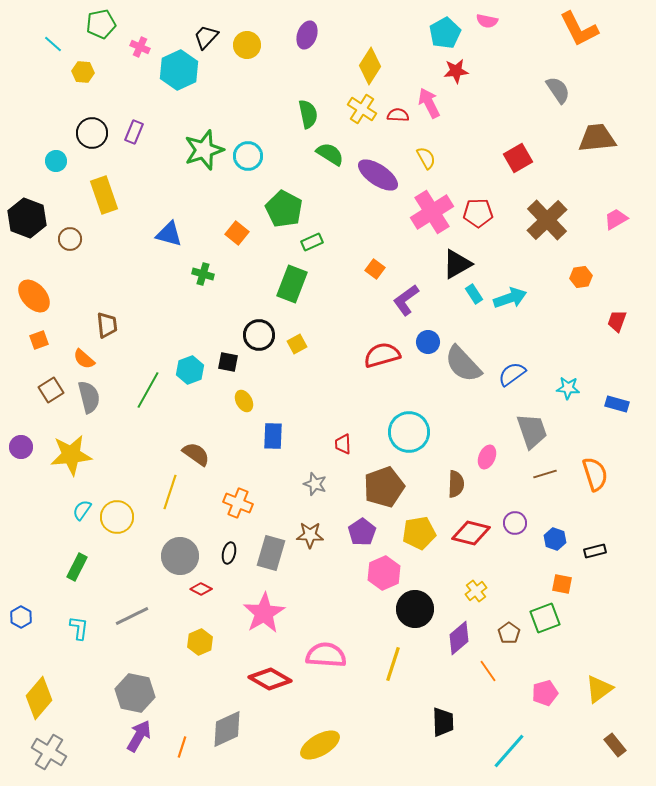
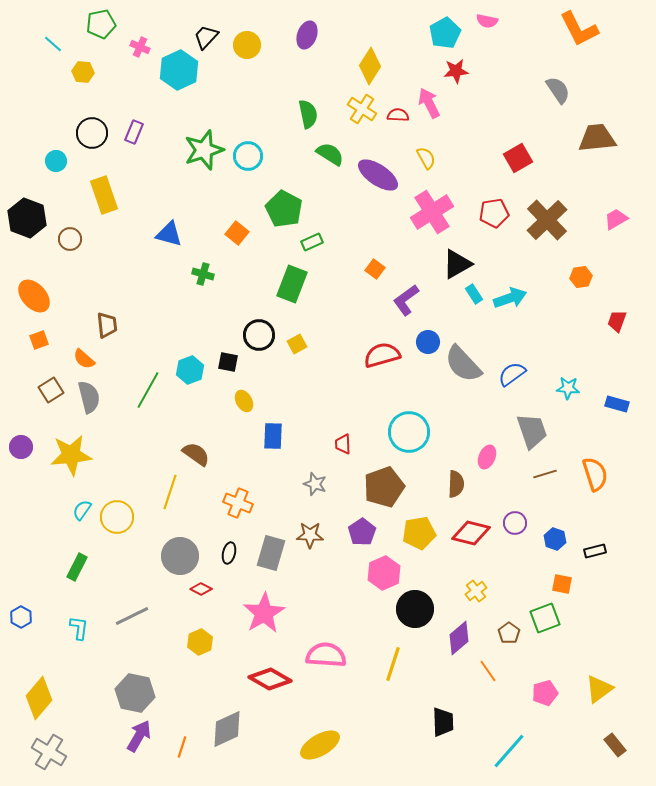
red pentagon at (478, 213): moved 16 px right; rotated 8 degrees counterclockwise
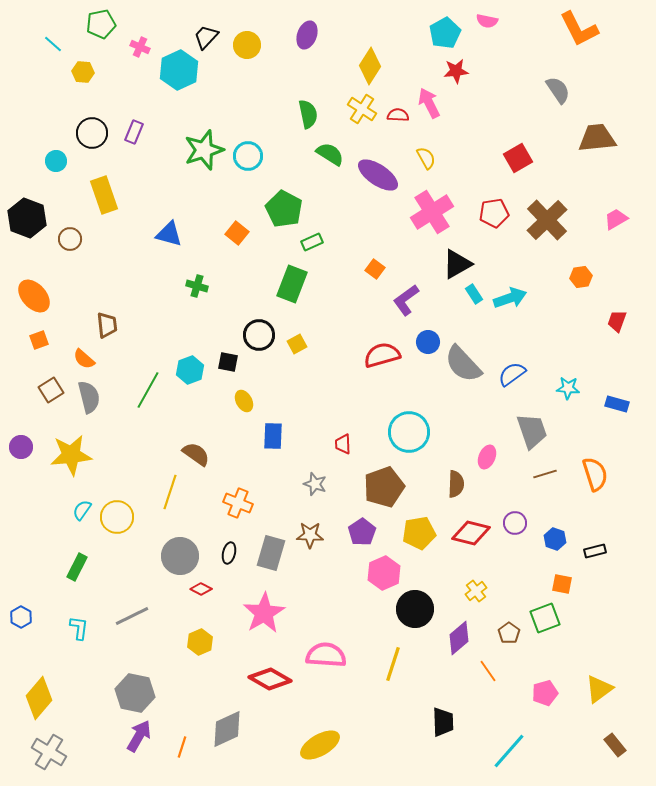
green cross at (203, 274): moved 6 px left, 12 px down
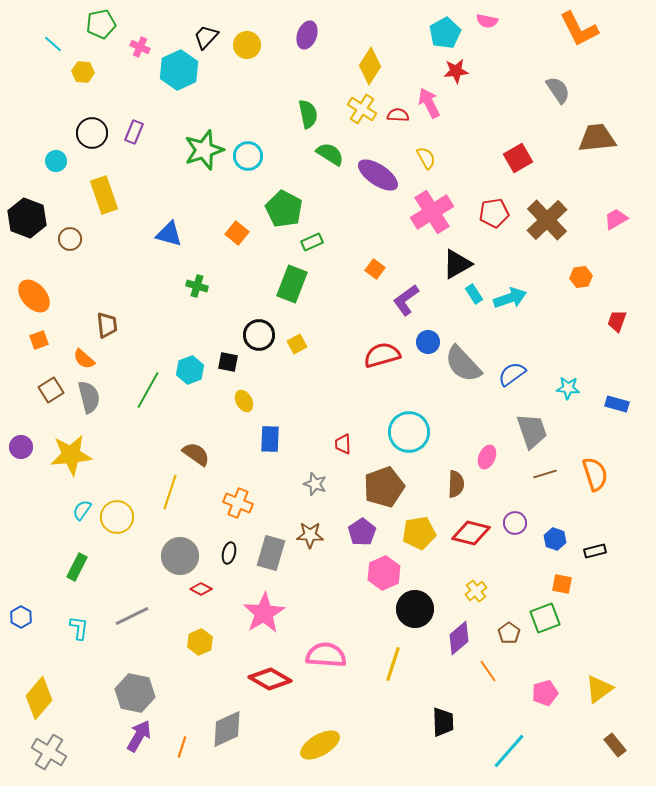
blue rectangle at (273, 436): moved 3 px left, 3 px down
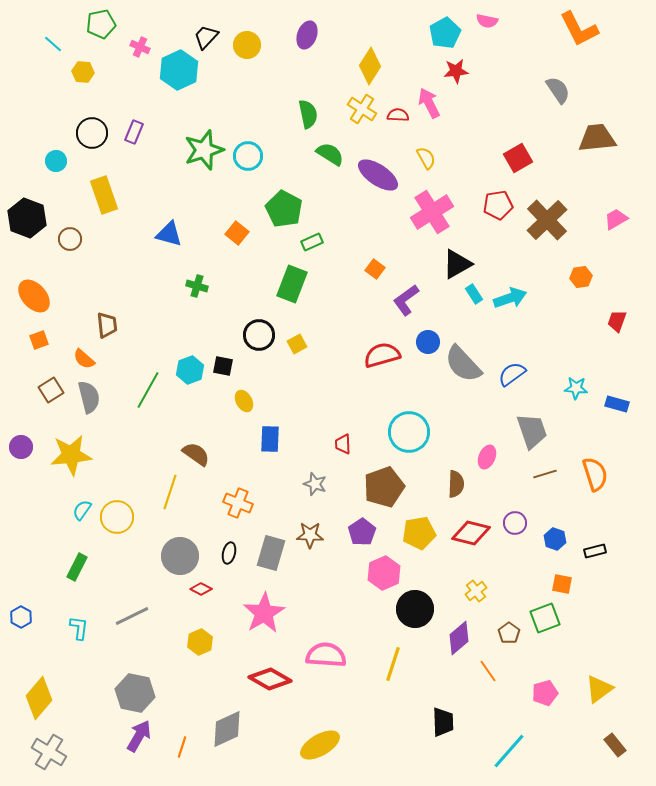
red pentagon at (494, 213): moved 4 px right, 8 px up
black square at (228, 362): moved 5 px left, 4 px down
cyan star at (568, 388): moved 8 px right
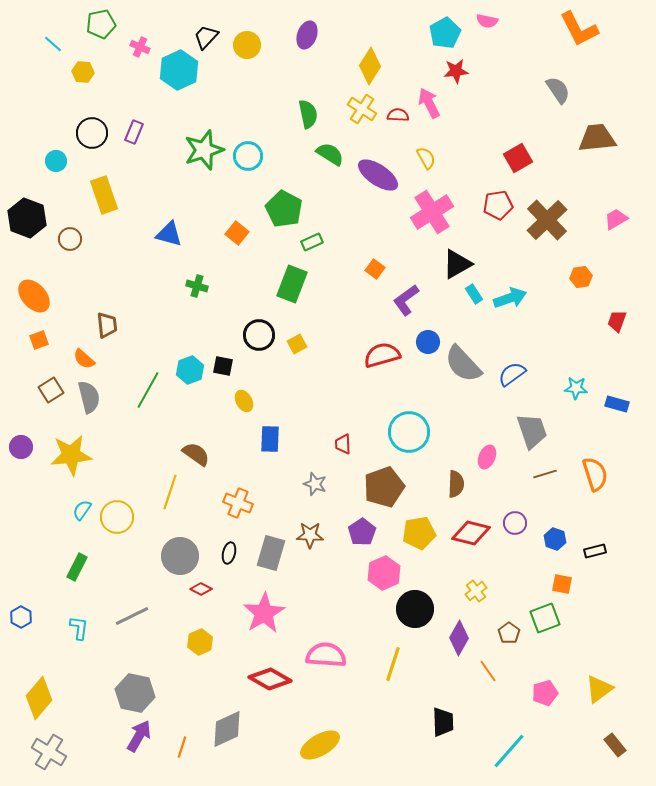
purple diamond at (459, 638): rotated 20 degrees counterclockwise
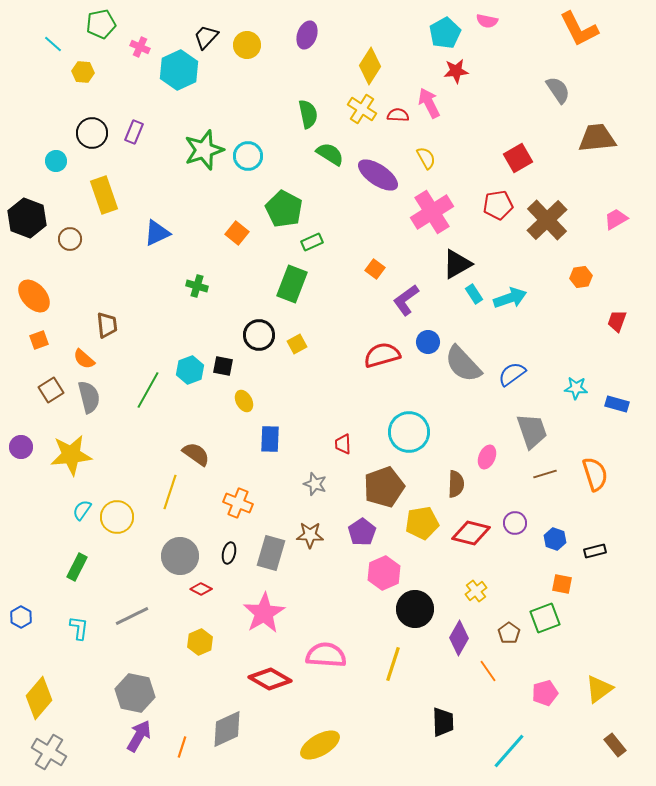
blue triangle at (169, 234): moved 12 px left, 1 px up; rotated 40 degrees counterclockwise
yellow pentagon at (419, 533): moved 3 px right, 10 px up
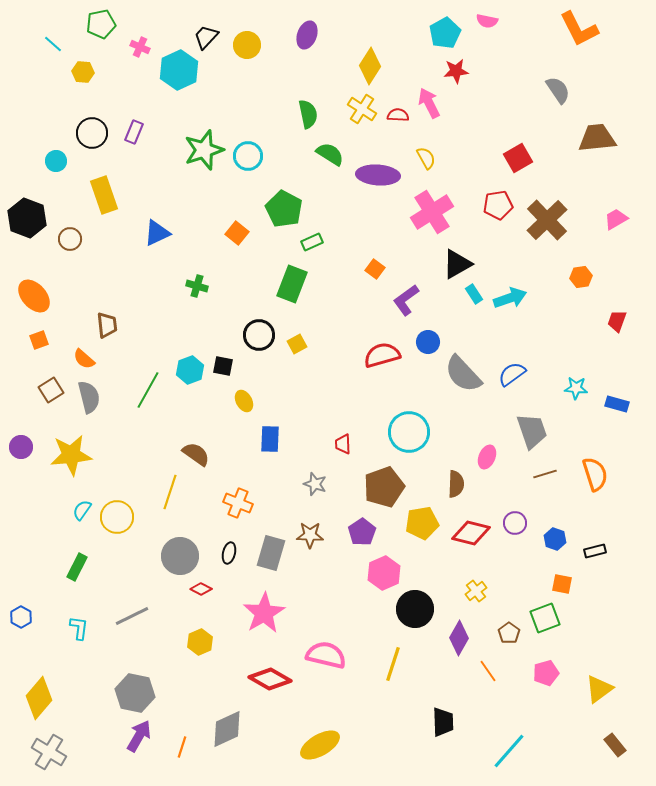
purple ellipse at (378, 175): rotated 30 degrees counterclockwise
gray semicircle at (463, 364): moved 10 px down
pink semicircle at (326, 655): rotated 9 degrees clockwise
pink pentagon at (545, 693): moved 1 px right, 20 px up
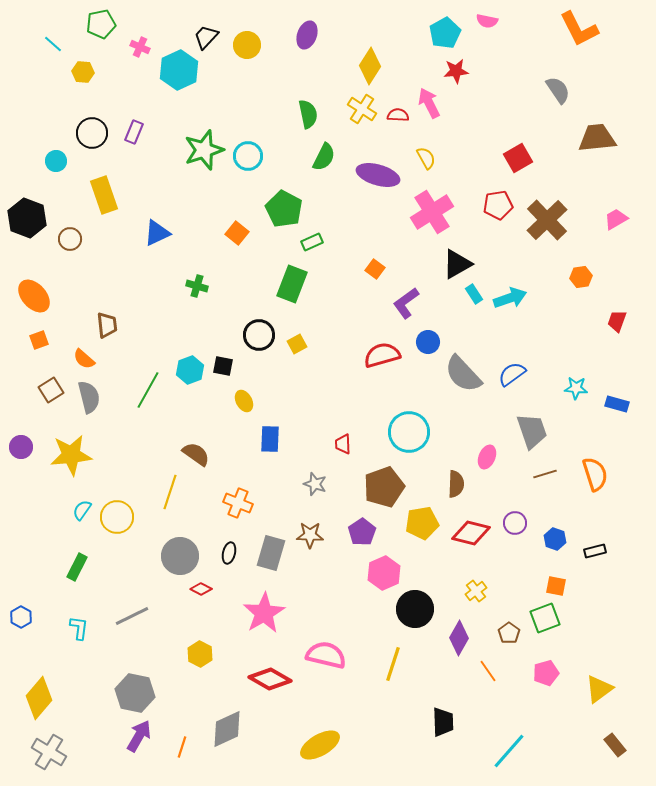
green semicircle at (330, 154): moved 6 px left, 3 px down; rotated 84 degrees clockwise
purple ellipse at (378, 175): rotated 12 degrees clockwise
purple L-shape at (406, 300): moved 3 px down
orange square at (562, 584): moved 6 px left, 2 px down
yellow hexagon at (200, 642): moved 12 px down; rotated 10 degrees counterclockwise
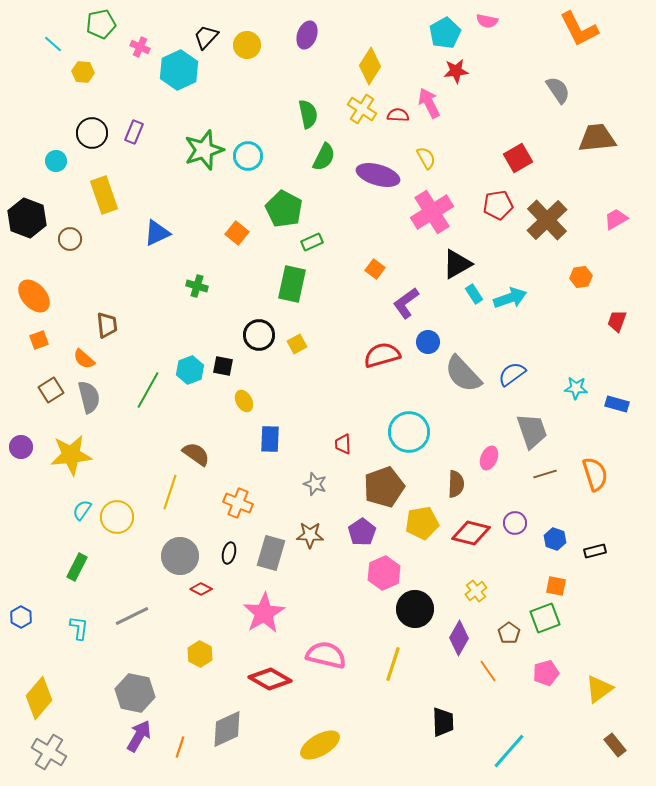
green rectangle at (292, 284): rotated 9 degrees counterclockwise
pink ellipse at (487, 457): moved 2 px right, 1 px down
orange line at (182, 747): moved 2 px left
